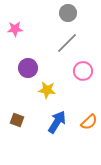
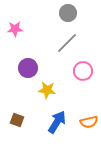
orange semicircle: rotated 30 degrees clockwise
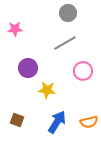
gray line: moved 2 px left; rotated 15 degrees clockwise
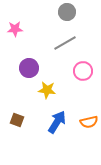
gray circle: moved 1 px left, 1 px up
purple circle: moved 1 px right
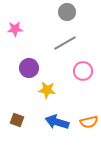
blue arrow: rotated 105 degrees counterclockwise
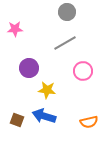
blue arrow: moved 13 px left, 6 px up
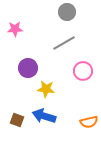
gray line: moved 1 px left
purple circle: moved 1 px left
yellow star: moved 1 px left, 1 px up
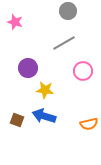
gray circle: moved 1 px right, 1 px up
pink star: moved 7 px up; rotated 21 degrees clockwise
yellow star: moved 1 px left, 1 px down
orange semicircle: moved 2 px down
